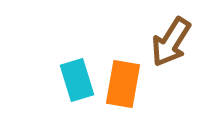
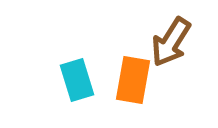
orange rectangle: moved 10 px right, 4 px up
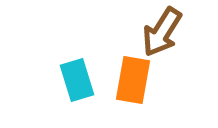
brown arrow: moved 9 px left, 10 px up
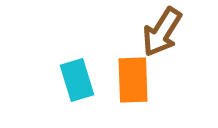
orange rectangle: rotated 12 degrees counterclockwise
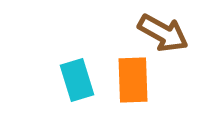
brown arrow: moved 1 px right, 1 px down; rotated 93 degrees counterclockwise
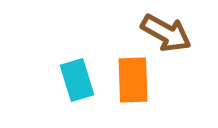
brown arrow: moved 3 px right
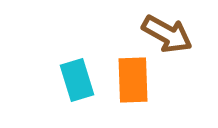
brown arrow: moved 1 px right, 1 px down
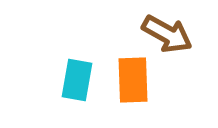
cyan rectangle: rotated 27 degrees clockwise
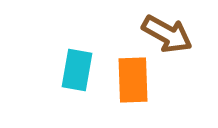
cyan rectangle: moved 10 px up
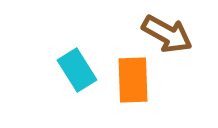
cyan rectangle: rotated 42 degrees counterclockwise
